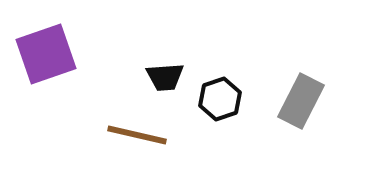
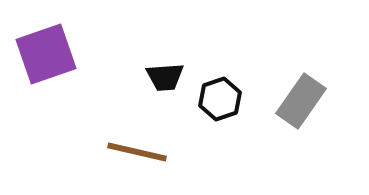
gray rectangle: rotated 8 degrees clockwise
brown line: moved 17 px down
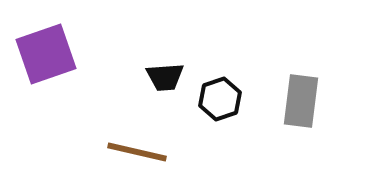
gray rectangle: rotated 28 degrees counterclockwise
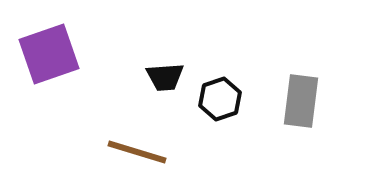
purple square: moved 3 px right
brown line: rotated 4 degrees clockwise
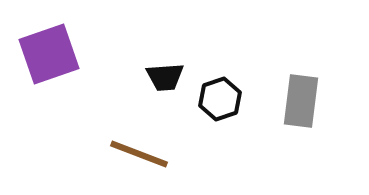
brown line: moved 2 px right, 2 px down; rotated 4 degrees clockwise
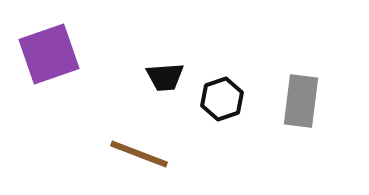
black hexagon: moved 2 px right
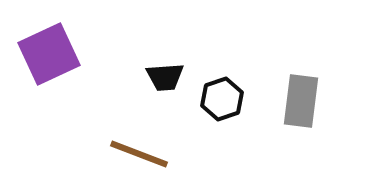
purple square: rotated 6 degrees counterclockwise
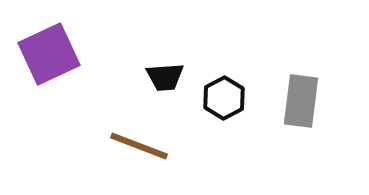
black hexagon: moved 2 px right, 1 px up; rotated 9 degrees counterclockwise
brown line: moved 8 px up
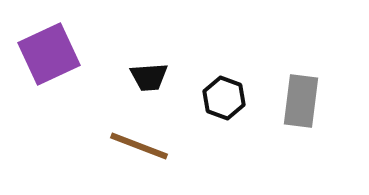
black trapezoid: moved 16 px left
black hexagon: rotated 12 degrees counterclockwise
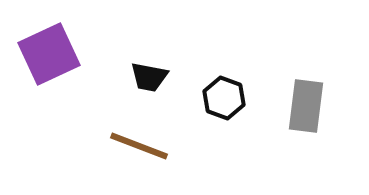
black trapezoid: rotated 15 degrees clockwise
gray rectangle: moved 5 px right, 5 px down
